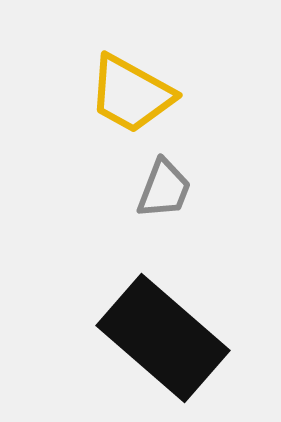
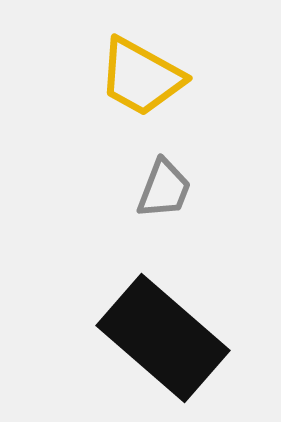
yellow trapezoid: moved 10 px right, 17 px up
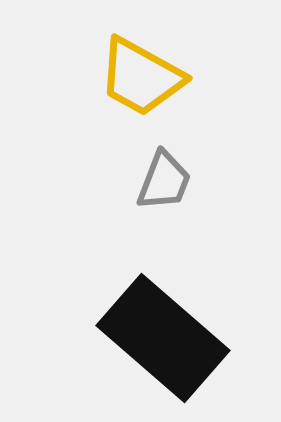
gray trapezoid: moved 8 px up
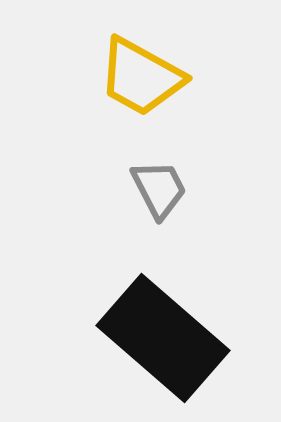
gray trapezoid: moved 5 px left, 8 px down; rotated 48 degrees counterclockwise
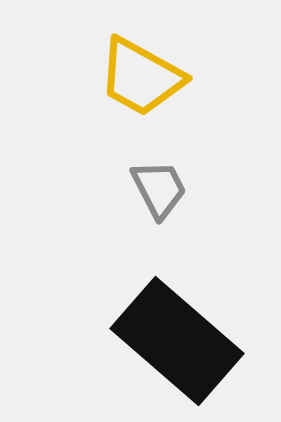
black rectangle: moved 14 px right, 3 px down
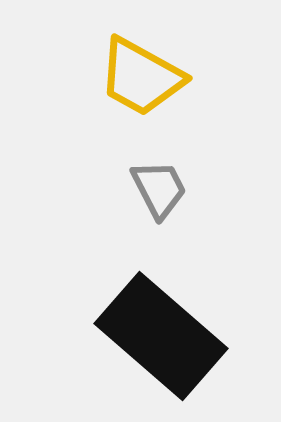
black rectangle: moved 16 px left, 5 px up
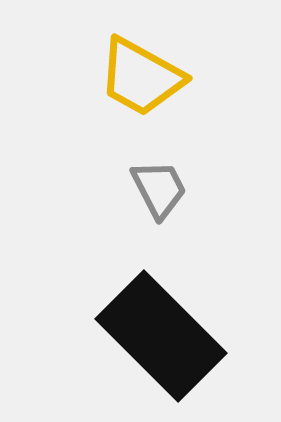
black rectangle: rotated 4 degrees clockwise
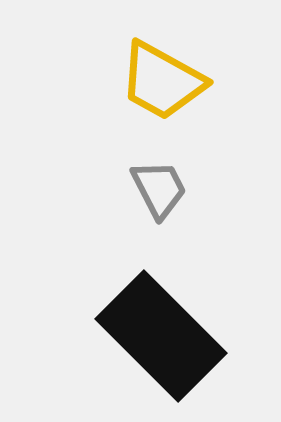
yellow trapezoid: moved 21 px right, 4 px down
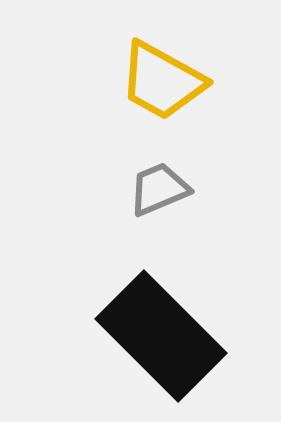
gray trapezoid: rotated 86 degrees counterclockwise
